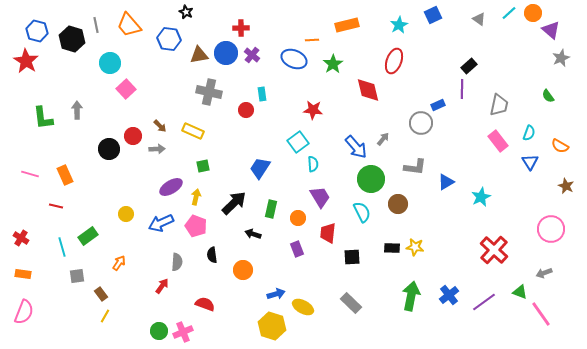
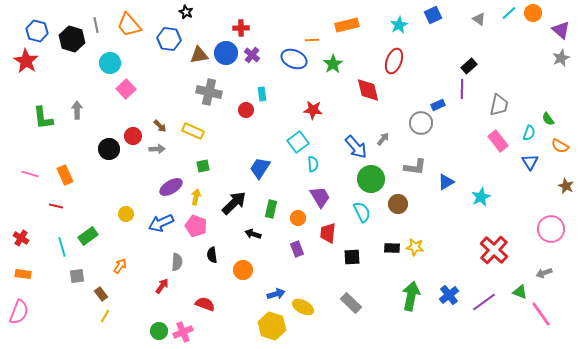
purple triangle at (551, 30): moved 10 px right
green semicircle at (548, 96): moved 23 px down
orange arrow at (119, 263): moved 1 px right, 3 px down
pink semicircle at (24, 312): moved 5 px left
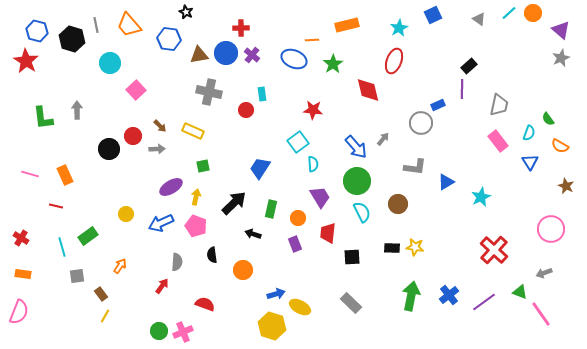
cyan star at (399, 25): moved 3 px down
pink square at (126, 89): moved 10 px right, 1 px down
green circle at (371, 179): moved 14 px left, 2 px down
purple rectangle at (297, 249): moved 2 px left, 5 px up
yellow ellipse at (303, 307): moved 3 px left
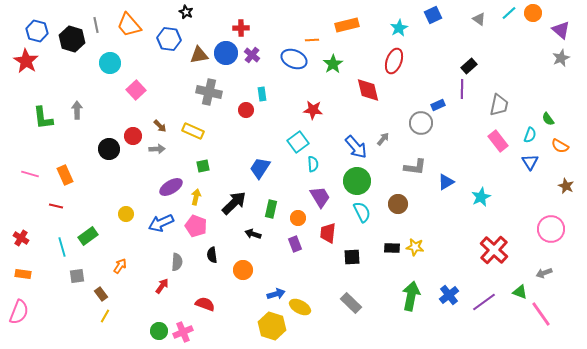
cyan semicircle at (529, 133): moved 1 px right, 2 px down
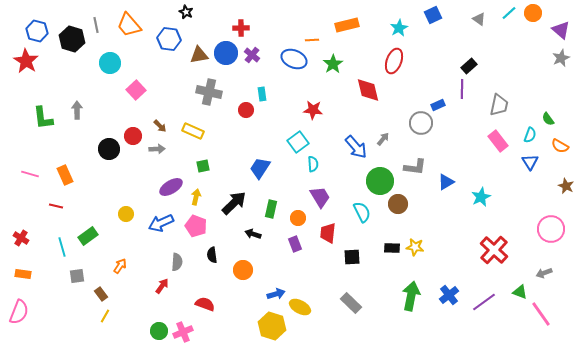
green circle at (357, 181): moved 23 px right
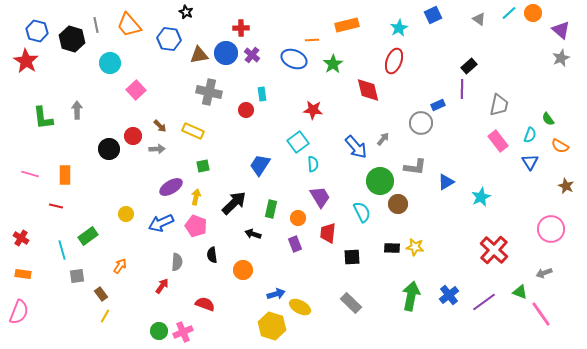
blue trapezoid at (260, 168): moved 3 px up
orange rectangle at (65, 175): rotated 24 degrees clockwise
cyan line at (62, 247): moved 3 px down
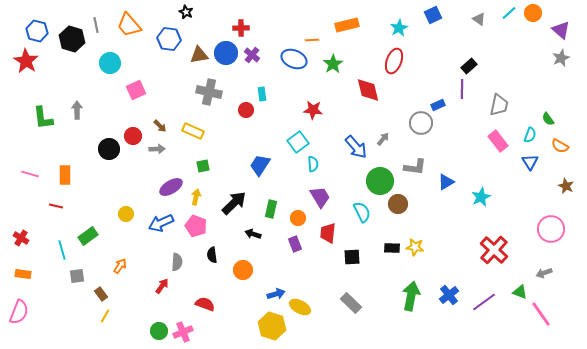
pink square at (136, 90): rotated 18 degrees clockwise
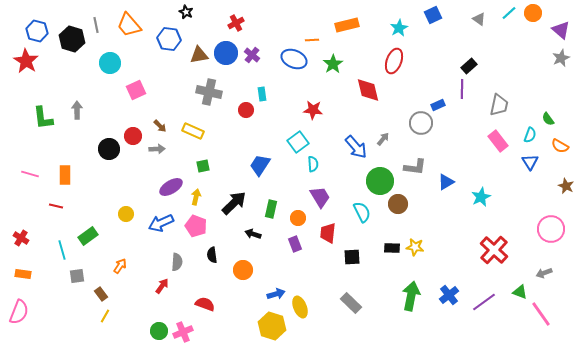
red cross at (241, 28): moved 5 px left, 5 px up; rotated 28 degrees counterclockwise
yellow ellipse at (300, 307): rotated 40 degrees clockwise
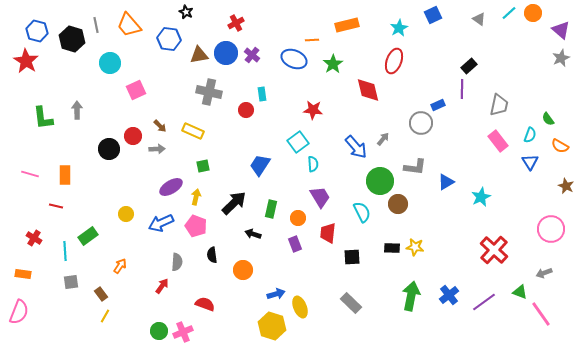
red cross at (21, 238): moved 13 px right
cyan line at (62, 250): moved 3 px right, 1 px down; rotated 12 degrees clockwise
gray square at (77, 276): moved 6 px left, 6 px down
